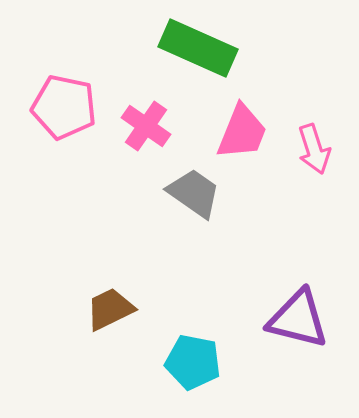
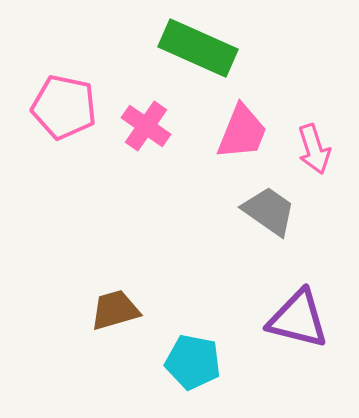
gray trapezoid: moved 75 px right, 18 px down
brown trapezoid: moved 5 px right, 1 px down; rotated 10 degrees clockwise
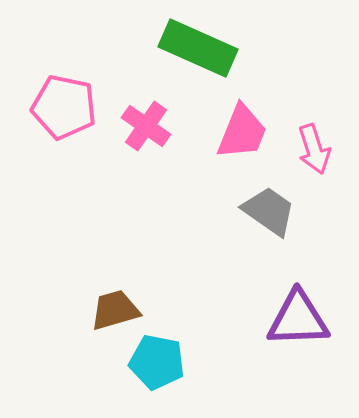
purple triangle: rotated 16 degrees counterclockwise
cyan pentagon: moved 36 px left
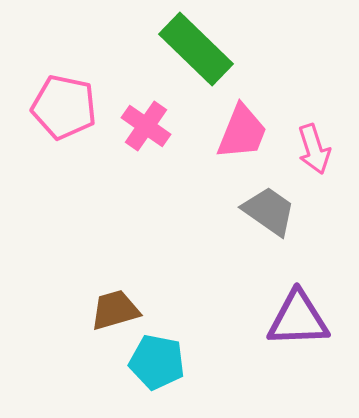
green rectangle: moved 2 px left, 1 px down; rotated 20 degrees clockwise
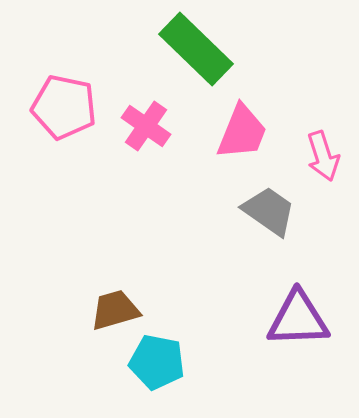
pink arrow: moved 9 px right, 7 px down
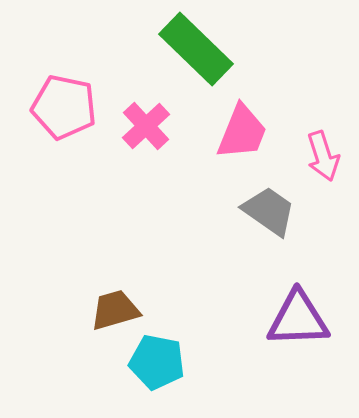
pink cross: rotated 12 degrees clockwise
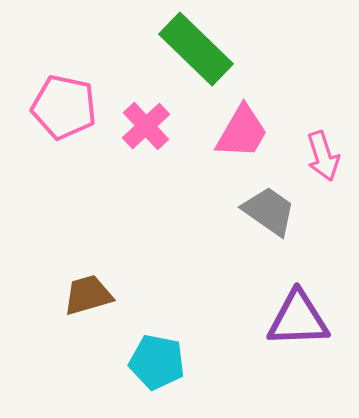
pink trapezoid: rotated 8 degrees clockwise
brown trapezoid: moved 27 px left, 15 px up
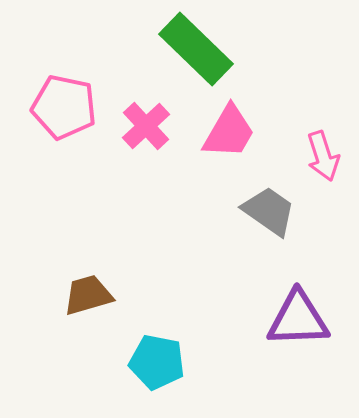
pink trapezoid: moved 13 px left
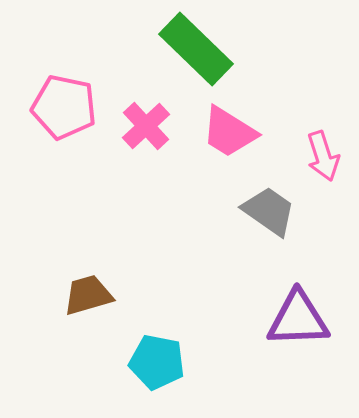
pink trapezoid: rotated 92 degrees clockwise
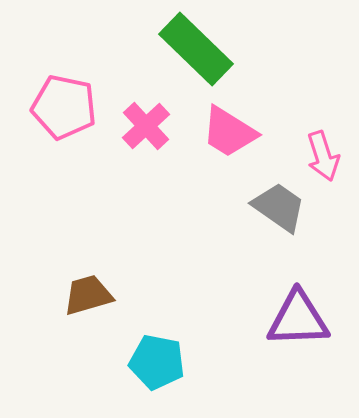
gray trapezoid: moved 10 px right, 4 px up
